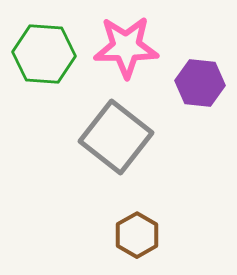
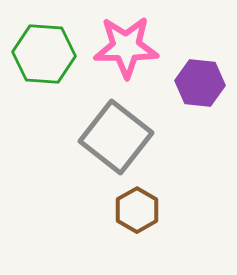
brown hexagon: moved 25 px up
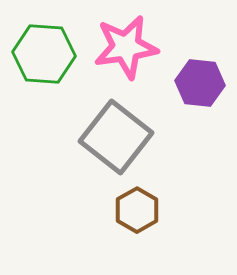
pink star: rotated 8 degrees counterclockwise
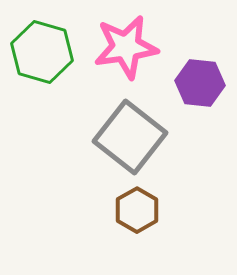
green hexagon: moved 2 px left, 2 px up; rotated 12 degrees clockwise
gray square: moved 14 px right
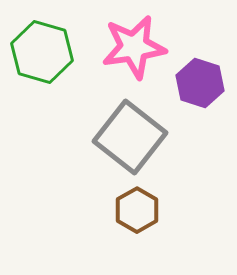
pink star: moved 8 px right
purple hexagon: rotated 12 degrees clockwise
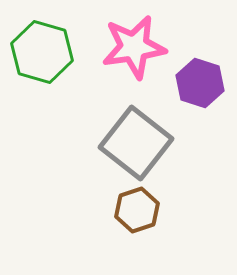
gray square: moved 6 px right, 6 px down
brown hexagon: rotated 12 degrees clockwise
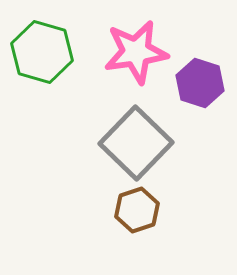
pink star: moved 2 px right, 5 px down
gray square: rotated 6 degrees clockwise
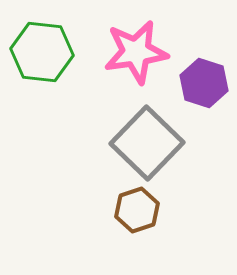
green hexagon: rotated 10 degrees counterclockwise
purple hexagon: moved 4 px right
gray square: moved 11 px right
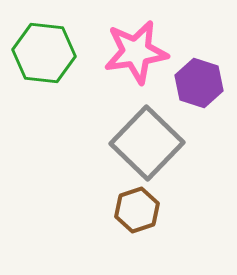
green hexagon: moved 2 px right, 1 px down
purple hexagon: moved 5 px left
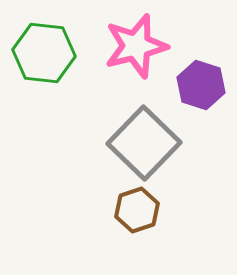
pink star: moved 6 px up; rotated 6 degrees counterclockwise
purple hexagon: moved 2 px right, 2 px down
gray square: moved 3 px left
